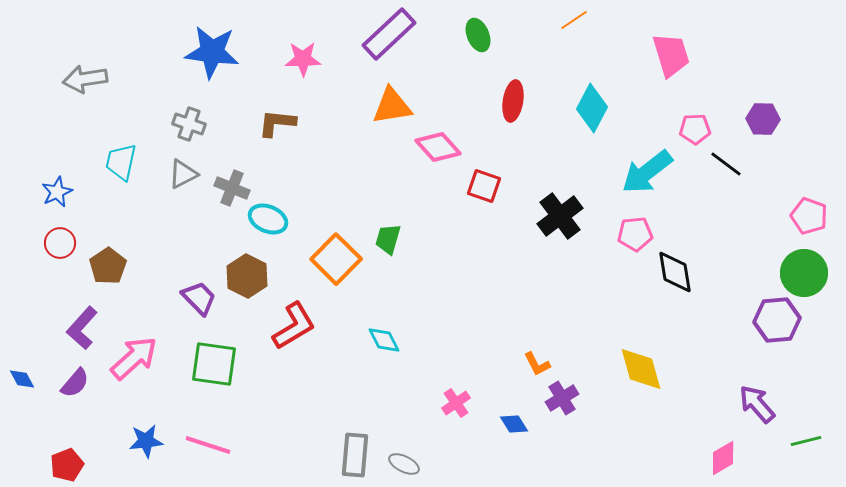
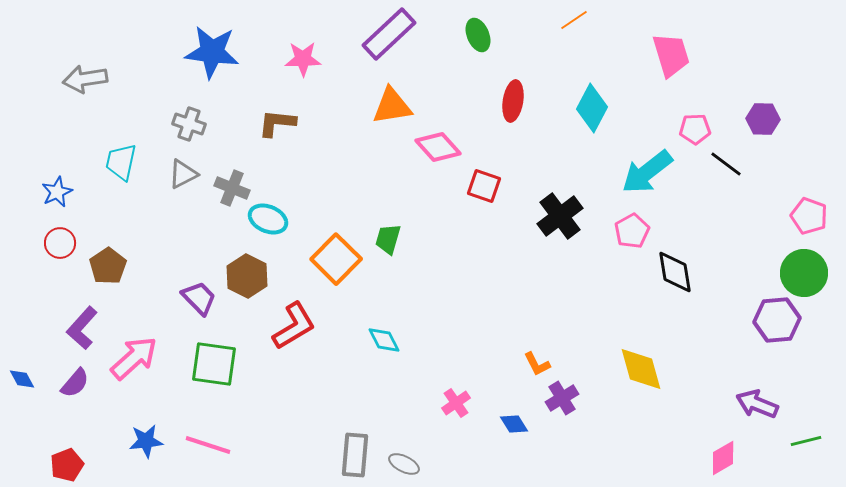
pink pentagon at (635, 234): moved 3 px left, 3 px up; rotated 24 degrees counterclockwise
purple arrow at (757, 404): rotated 27 degrees counterclockwise
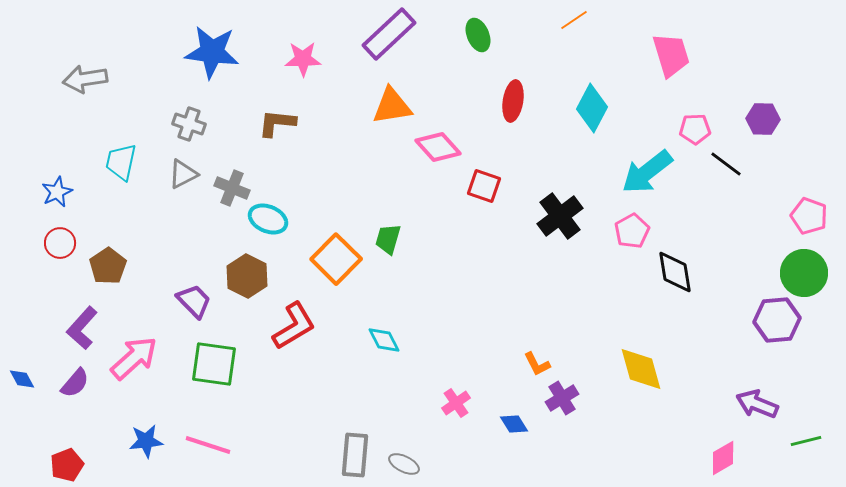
purple trapezoid at (199, 298): moved 5 px left, 3 px down
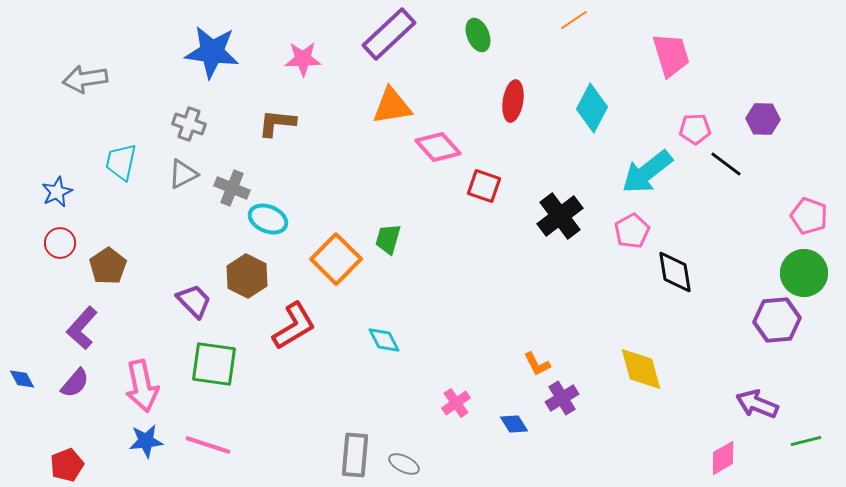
pink arrow at (134, 358): moved 8 px right, 28 px down; rotated 120 degrees clockwise
